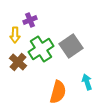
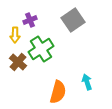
gray square: moved 2 px right, 26 px up
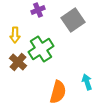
purple cross: moved 8 px right, 10 px up
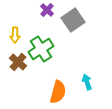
purple cross: moved 9 px right; rotated 24 degrees counterclockwise
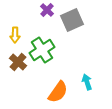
gray square: moved 1 px left; rotated 10 degrees clockwise
green cross: moved 1 px right, 1 px down
orange semicircle: rotated 20 degrees clockwise
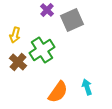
yellow arrow: rotated 14 degrees clockwise
cyan arrow: moved 5 px down
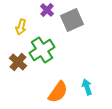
yellow arrow: moved 6 px right, 8 px up
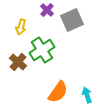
cyan arrow: moved 8 px down
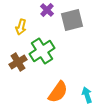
gray square: rotated 10 degrees clockwise
green cross: moved 1 px down
brown cross: rotated 18 degrees clockwise
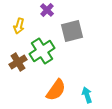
gray square: moved 11 px down
yellow arrow: moved 2 px left, 1 px up
orange semicircle: moved 2 px left, 2 px up
